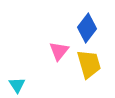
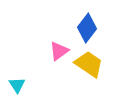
pink triangle: rotated 15 degrees clockwise
yellow trapezoid: rotated 40 degrees counterclockwise
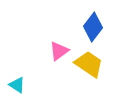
blue diamond: moved 6 px right, 1 px up
cyan triangle: rotated 24 degrees counterclockwise
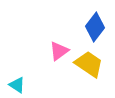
blue diamond: moved 2 px right
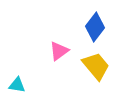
yellow trapezoid: moved 7 px right, 2 px down; rotated 16 degrees clockwise
cyan triangle: rotated 24 degrees counterclockwise
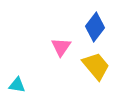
pink triangle: moved 2 px right, 4 px up; rotated 20 degrees counterclockwise
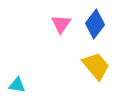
blue diamond: moved 3 px up
pink triangle: moved 23 px up
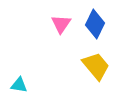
blue diamond: rotated 12 degrees counterclockwise
cyan triangle: moved 2 px right
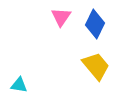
pink triangle: moved 7 px up
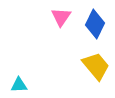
cyan triangle: rotated 12 degrees counterclockwise
